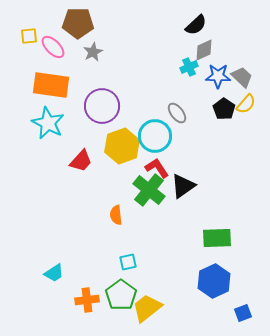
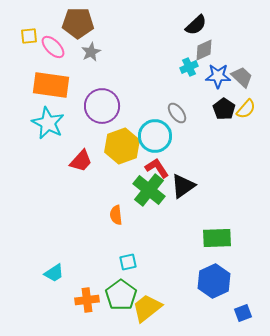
gray star: moved 2 px left
yellow semicircle: moved 5 px down
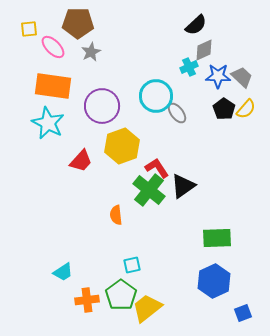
yellow square: moved 7 px up
orange rectangle: moved 2 px right, 1 px down
cyan circle: moved 1 px right, 40 px up
cyan square: moved 4 px right, 3 px down
cyan trapezoid: moved 9 px right, 1 px up
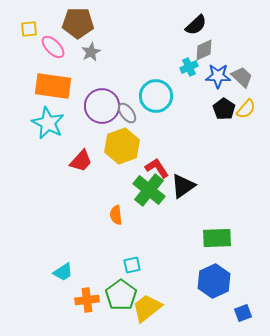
gray ellipse: moved 50 px left
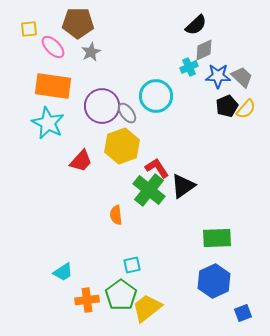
black pentagon: moved 3 px right, 3 px up; rotated 15 degrees clockwise
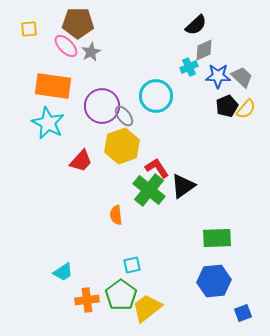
pink ellipse: moved 13 px right, 1 px up
gray ellipse: moved 3 px left, 3 px down
blue hexagon: rotated 20 degrees clockwise
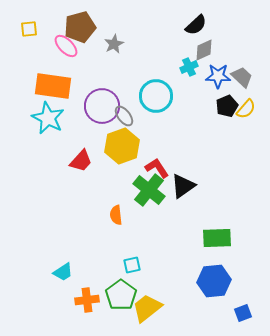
brown pentagon: moved 2 px right, 4 px down; rotated 16 degrees counterclockwise
gray star: moved 23 px right, 8 px up
cyan star: moved 5 px up
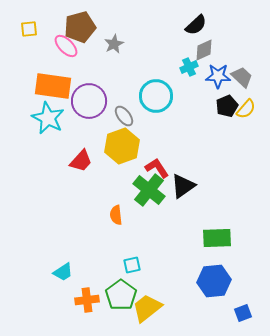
purple circle: moved 13 px left, 5 px up
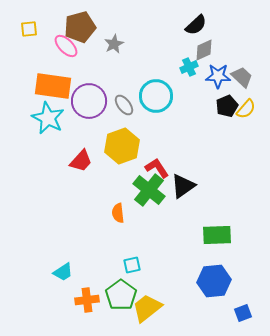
gray ellipse: moved 11 px up
orange semicircle: moved 2 px right, 2 px up
green rectangle: moved 3 px up
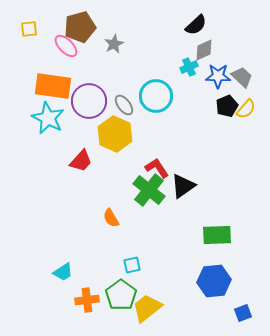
yellow hexagon: moved 7 px left, 12 px up; rotated 16 degrees counterclockwise
orange semicircle: moved 7 px left, 5 px down; rotated 24 degrees counterclockwise
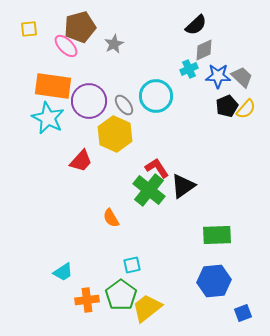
cyan cross: moved 2 px down
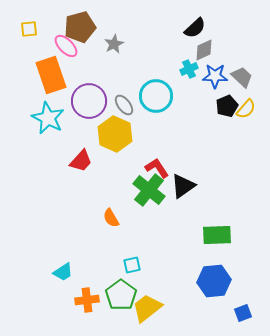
black semicircle: moved 1 px left, 3 px down
blue star: moved 3 px left
orange rectangle: moved 2 px left, 11 px up; rotated 63 degrees clockwise
